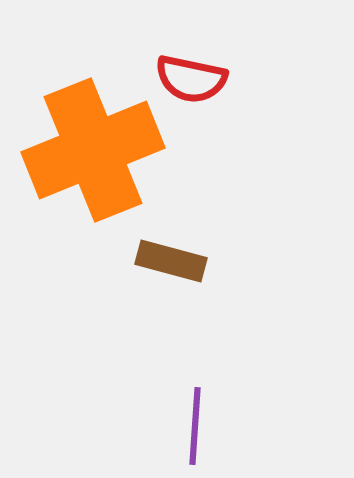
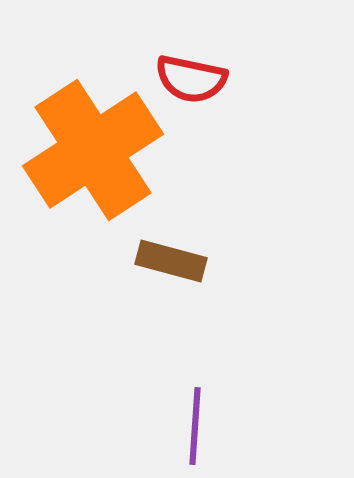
orange cross: rotated 11 degrees counterclockwise
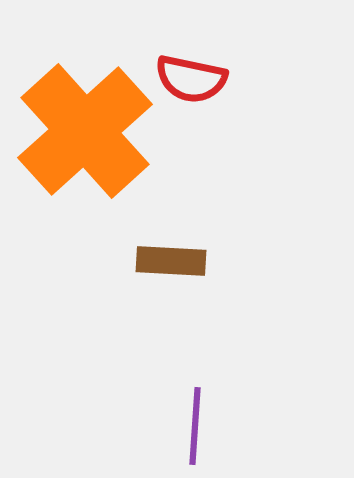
orange cross: moved 8 px left, 19 px up; rotated 9 degrees counterclockwise
brown rectangle: rotated 12 degrees counterclockwise
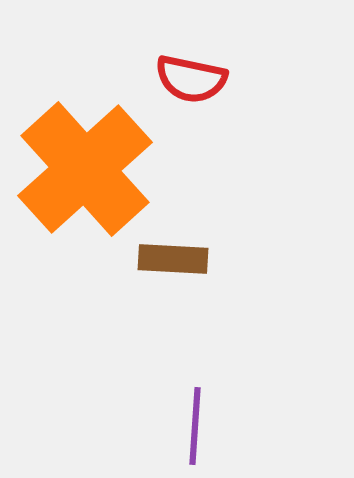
orange cross: moved 38 px down
brown rectangle: moved 2 px right, 2 px up
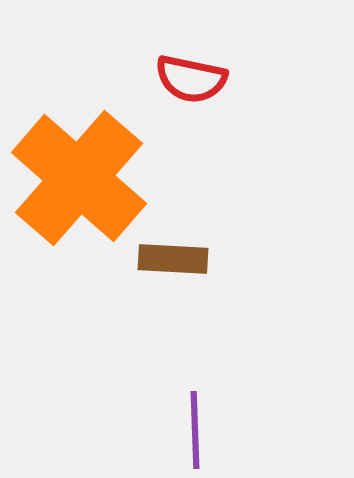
orange cross: moved 6 px left, 9 px down; rotated 7 degrees counterclockwise
purple line: moved 4 px down; rotated 6 degrees counterclockwise
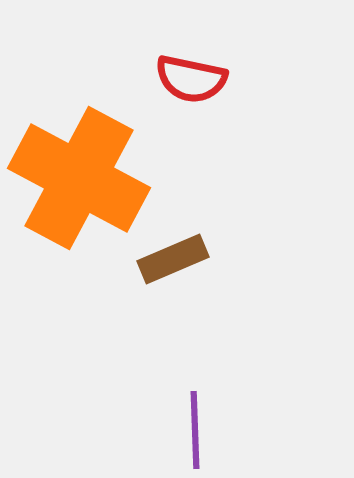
orange cross: rotated 13 degrees counterclockwise
brown rectangle: rotated 26 degrees counterclockwise
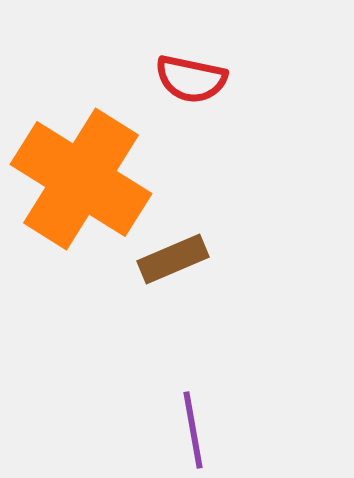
orange cross: moved 2 px right, 1 px down; rotated 4 degrees clockwise
purple line: moved 2 px left; rotated 8 degrees counterclockwise
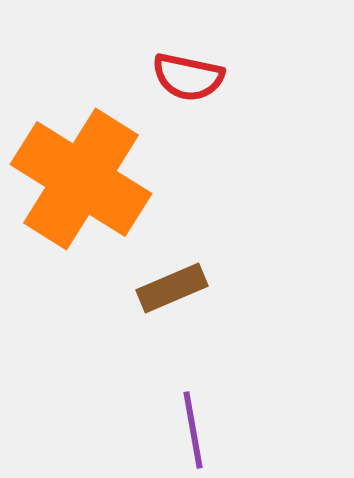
red semicircle: moved 3 px left, 2 px up
brown rectangle: moved 1 px left, 29 px down
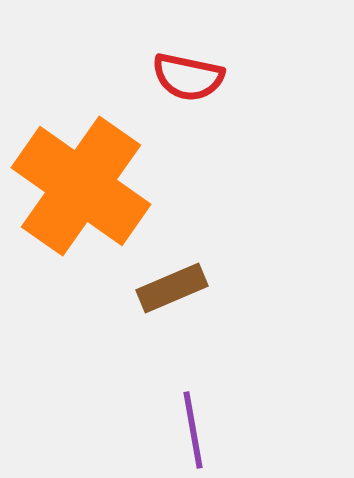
orange cross: moved 7 px down; rotated 3 degrees clockwise
